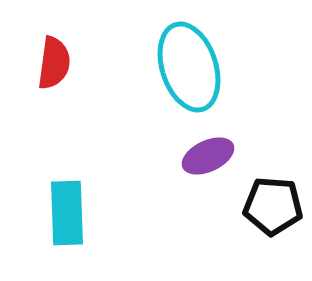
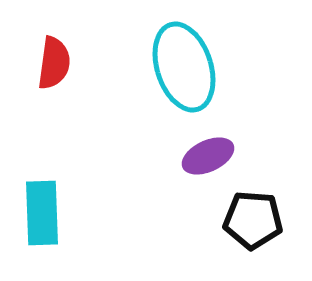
cyan ellipse: moved 5 px left
black pentagon: moved 20 px left, 14 px down
cyan rectangle: moved 25 px left
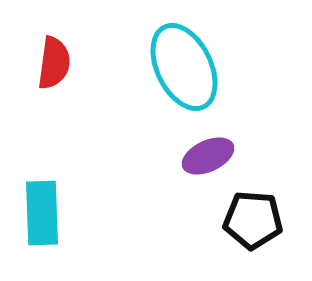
cyan ellipse: rotated 8 degrees counterclockwise
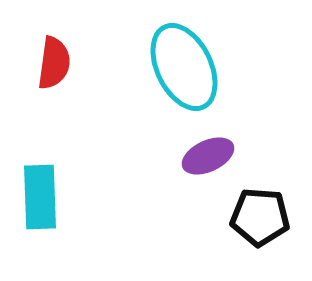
cyan rectangle: moved 2 px left, 16 px up
black pentagon: moved 7 px right, 3 px up
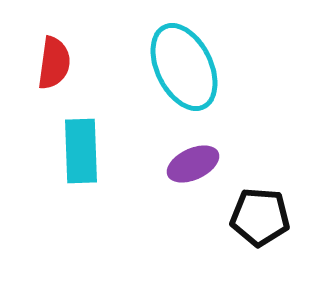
purple ellipse: moved 15 px left, 8 px down
cyan rectangle: moved 41 px right, 46 px up
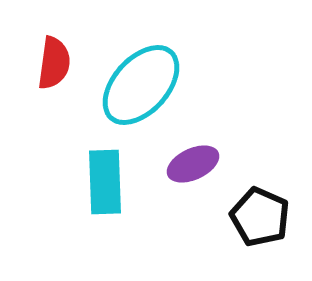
cyan ellipse: moved 43 px left, 18 px down; rotated 68 degrees clockwise
cyan rectangle: moved 24 px right, 31 px down
black pentagon: rotated 20 degrees clockwise
